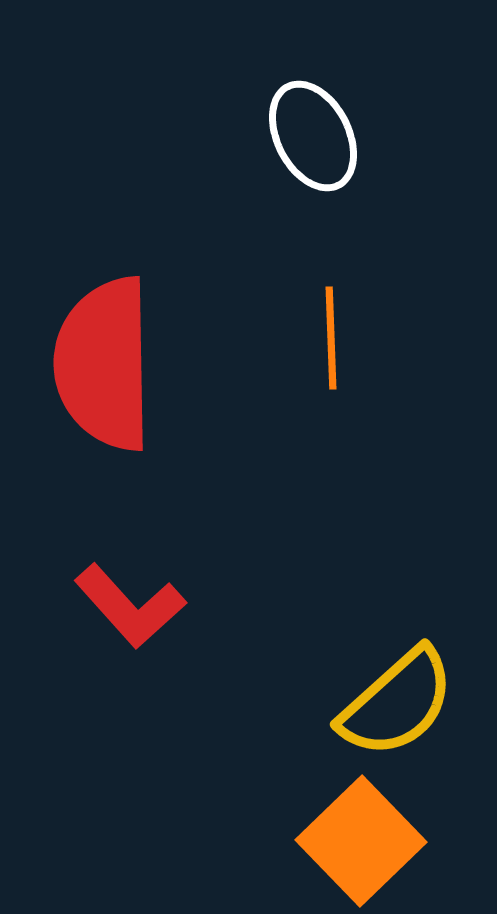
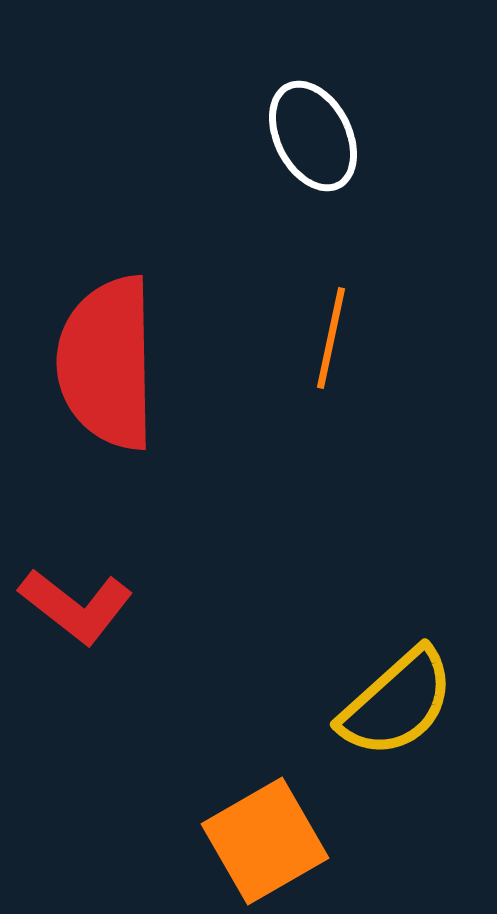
orange line: rotated 14 degrees clockwise
red semicircle: moved 3 px right, 1 px up
red L-shape: moved 54 px left; rotated 10 degrees counterclockwise
orange square: moved 96 px left; rotated 14 degrees clockwise
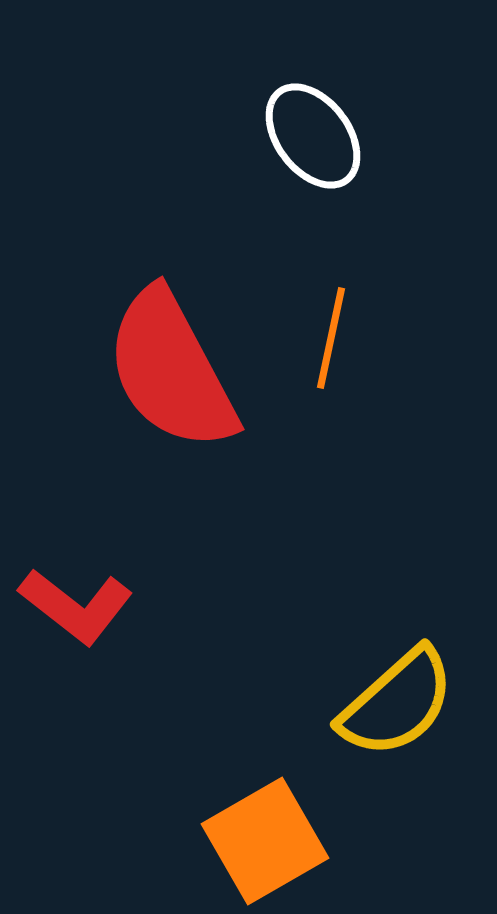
white ellipse: rotated 10 degrees counterclockwise
red semicircle: moved 64 px right, 7 px down; rotated 27 degrees counterclockwise
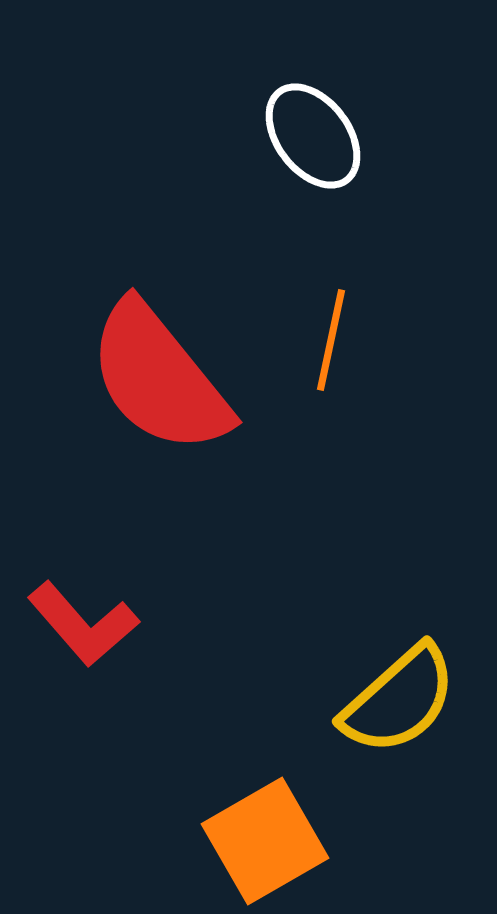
orange line: moved 2 px down
red semicircle: moved 12 px left, 8 px down; rotated 11 degrees counterclockwise
red L-shape: moved 7 px right, 18 px down; rotated 11 degrees clockwise
yellow semicircle: moved 2 px right, 3 px up
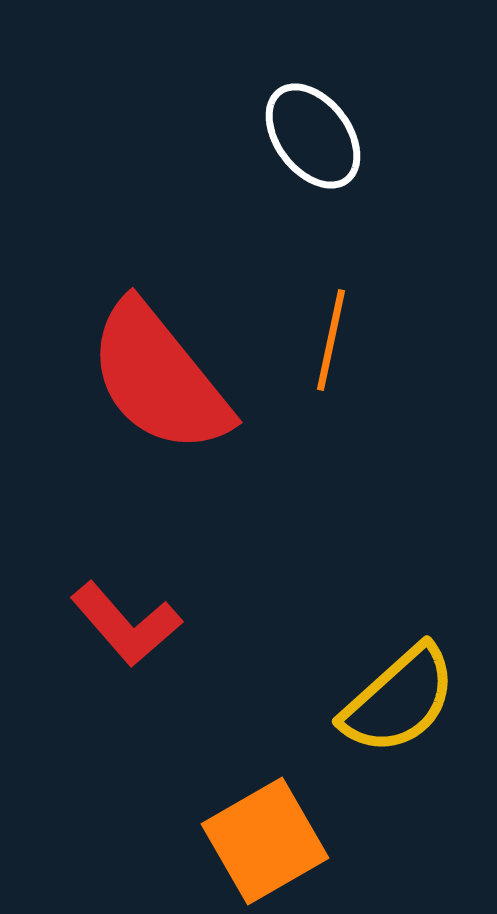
red L-shape: moved 43 px right
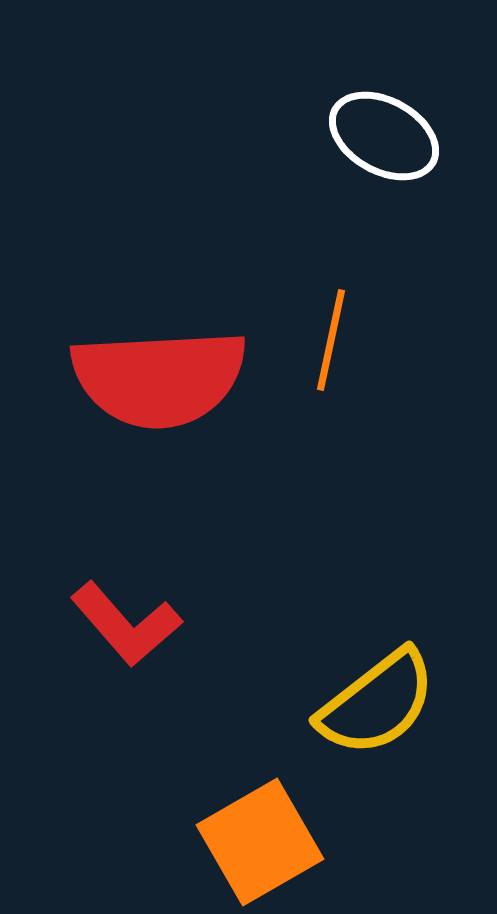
white ellipse: moved 71 px right; rotated 24 degrees counterclockwise
red semicircle: rotated 54 degrees counterclockwise
yellow semicircle: moved 22 px left, 3 px down; rotated 4 degrees clockwise
orange square: moved 5 px left, 1 px down
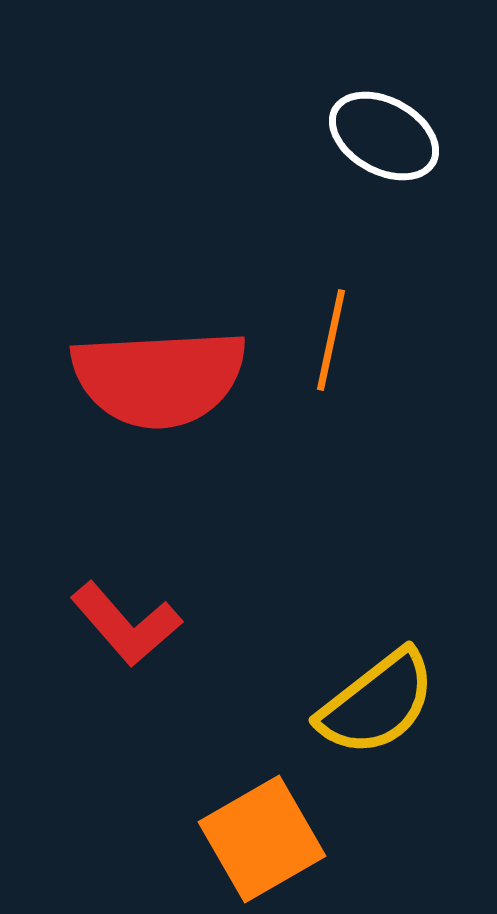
orange square: moved 2 px right, 3 px up
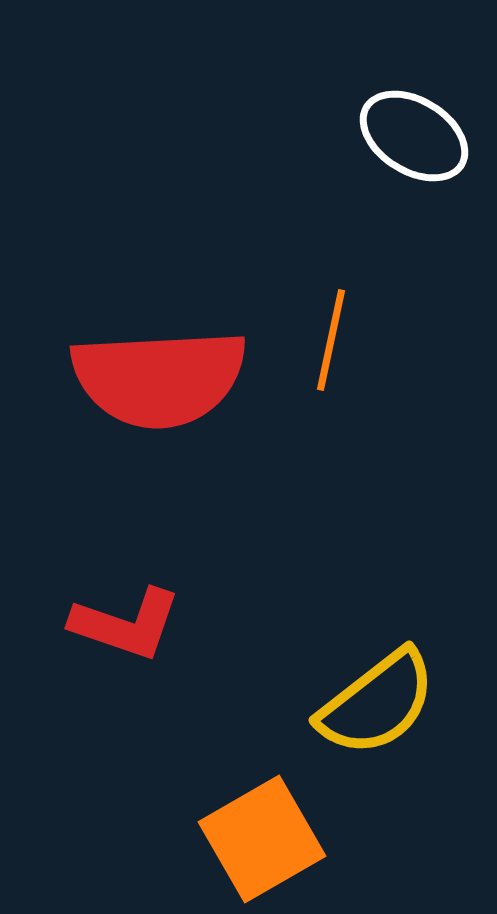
white ellipse: moved 30 px right; rotated 3 degrees clockwise
red L-shape: rotated 30 degrees counterclockwise
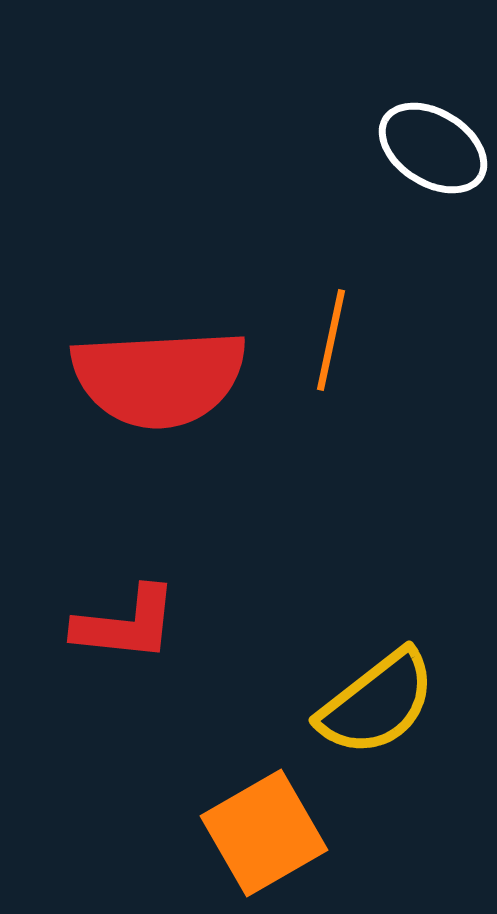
white ellipse: moved 19 px right, 12 px down
red L-shape: rotated 13 degrees counterclockwise
orange square: moved 2 px right, 6 px up
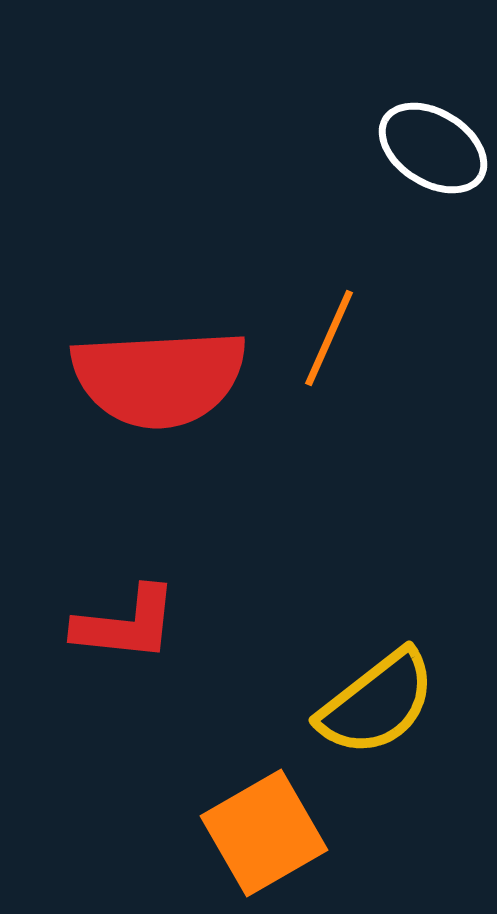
orange line: moved 2 px left, 2 px up; rotated 12 degrees clockwise
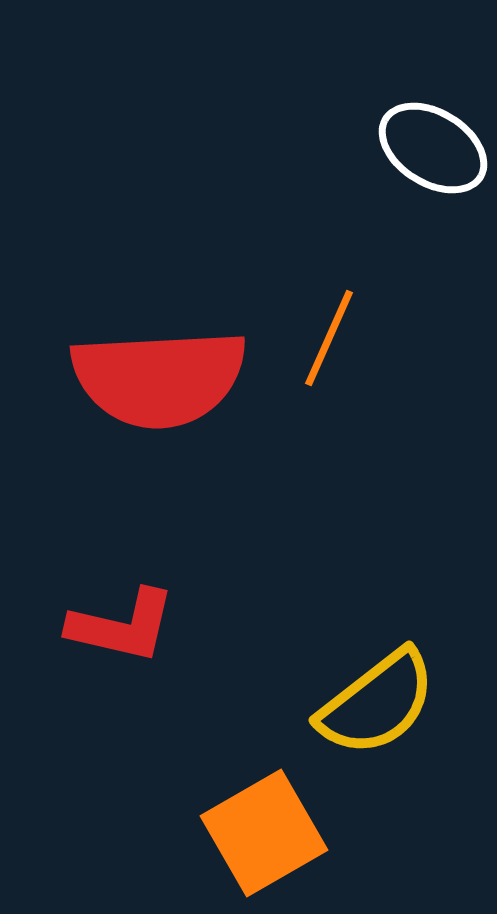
red L-shape: moved 4 px left, 2 px down; rotated 7 degrees clockwise
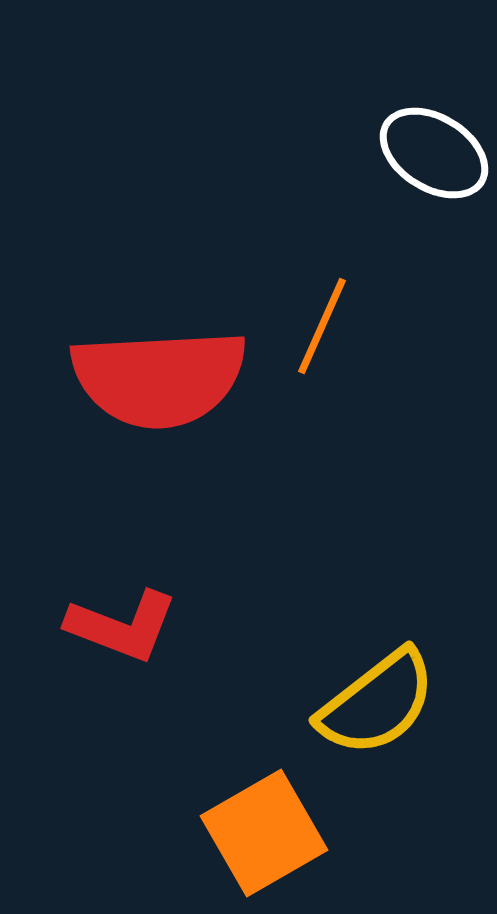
white ellipse: moved 1 px right, 5 px down
orange line: moved 7 px left, 12 px up
red L-shape: rotated 8 degrees clockwise
